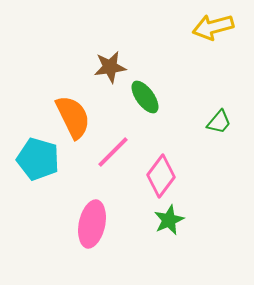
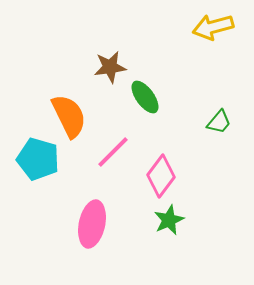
orange semicircle: moved 4 px left, 1 px up
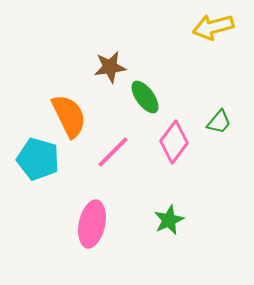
pink diamond: moved 13 px right, 34 px up
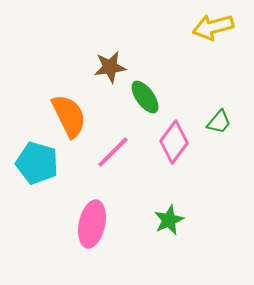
cyan pentagon: moved 1 px left, 4 px down
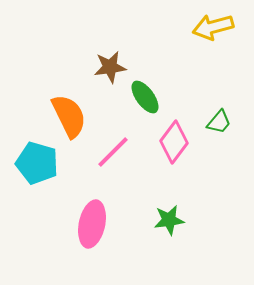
green star: rotated 16 degrees clockwise
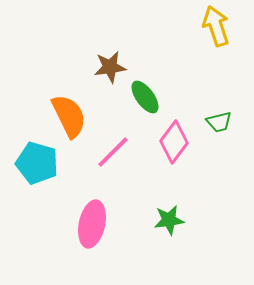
yellow arrow: moved 3 px right, 1 px up; rotated 87 degrees clockwise
green trapezoid: rotated 36 degrees clockwise
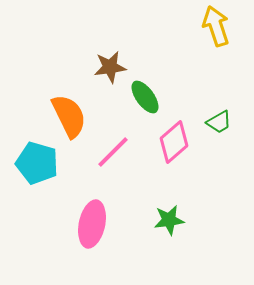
green trapezoid: rotated 16 degrees counterclockwise
pink diamond: rotated 12 degrees clockwise
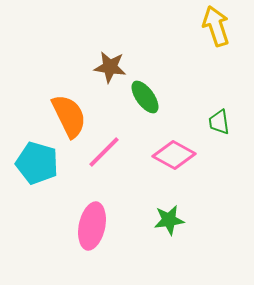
brown star: rotated 16 degrees clockwise
green trapezoid: rotated 112 degrees clockwise
pink diamond: moved 13 px down; rotated 69 degrees clockwise
pink line: moved 9 px left
pink ellipse: moved 2 px down
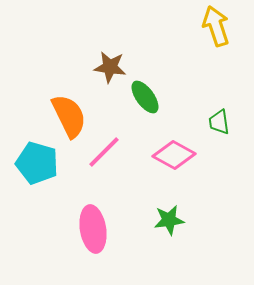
pink ellipse: moved 1 px right, 3 px down; rotated 21 degrees counterclockwise
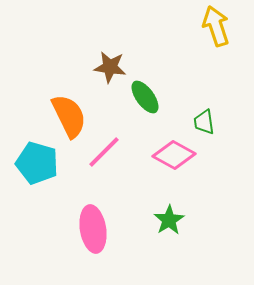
green trapezoid: moved 15 px left
green star: rotated 24 degrees counterclockwise
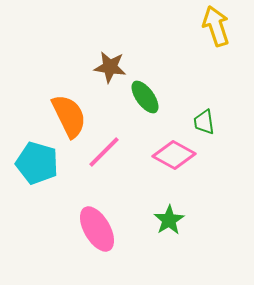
pink ellipse: moved 4 px right; rotated 21 degrees counterclockwise
